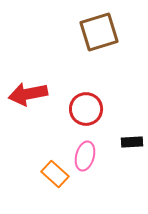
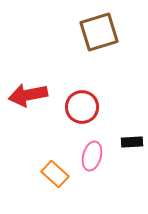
red arrow: moved 1 px down
red circle: moved 4 px left, 2 px up
pink ellipse: moved 7 px right
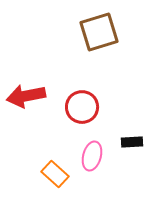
red arrow: moved 2 px left, 1 px down
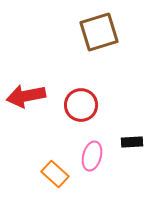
red circle: moved 1 px left, 2 px up
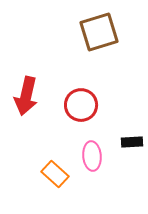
red arrow: rotated 66 degrees counterclockwise
pink ellipse: rotated 20 degrees counterclockwise
